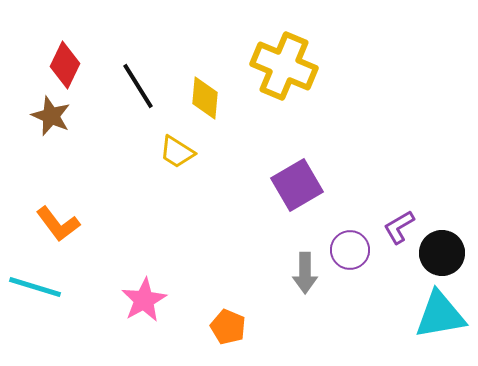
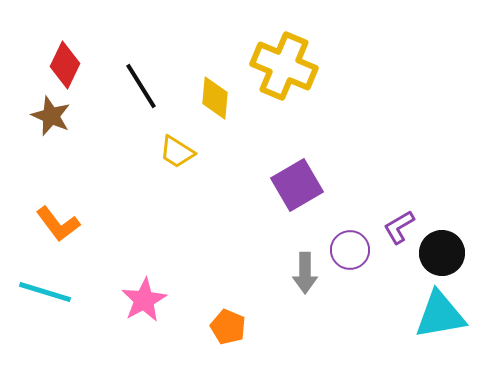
black line: moved 3 px right
yellow diamond: moved 10 px right
cyan line: moved 10 px right, 5 px down
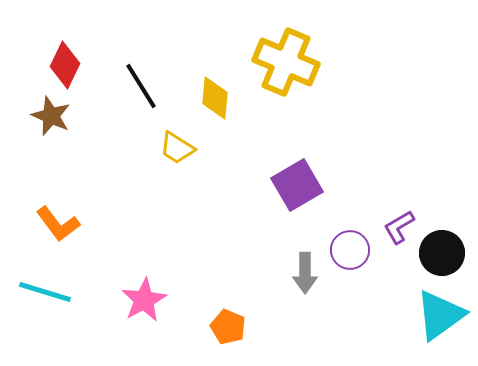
yellow cross: moved 2 px right, 4 px up
yellow trapezoid: moved 4 px up
cyan triangle: rotated 26 degrees counterclockwise
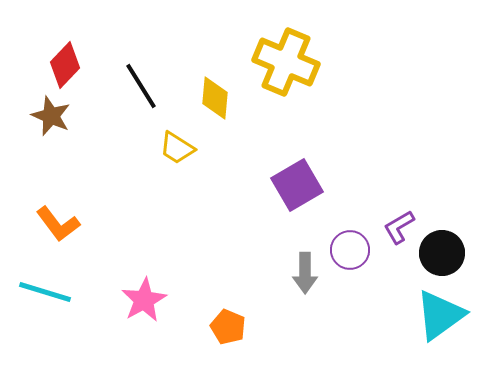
red diamond: rotated 18 degrees clockwise
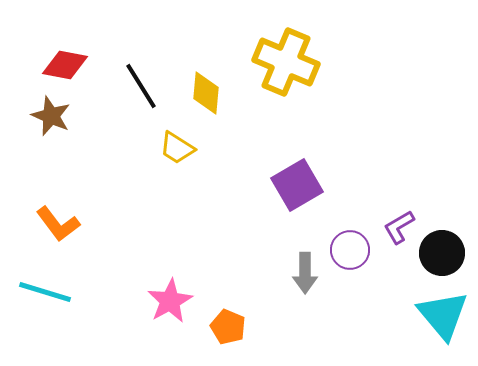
red diamond: rotated 57 degrees clockwise
yellow diamond: moved 9 px left, 5 px up
pink star: moved 26 px right, 1 px down
cyan triangle: moved 3 px right; rotated 34 degrees counterclockwise
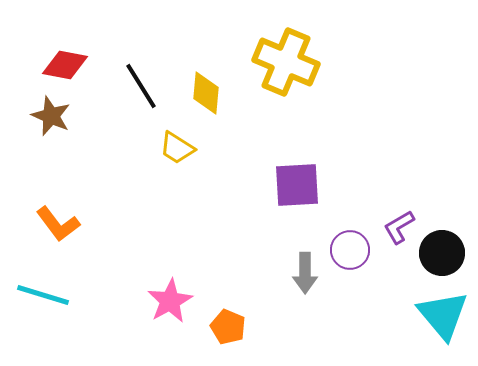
purple square: rotated 27 degrees clockwise
cyan line: moved 2 px left, 3 px down
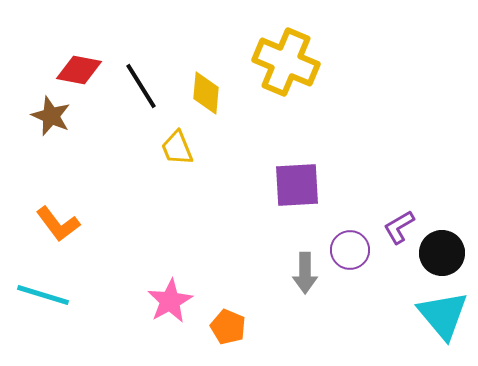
red diamond: moved 14 px right, 5 px down
yellow trapezoid: rotated 36 degrees clockwise
